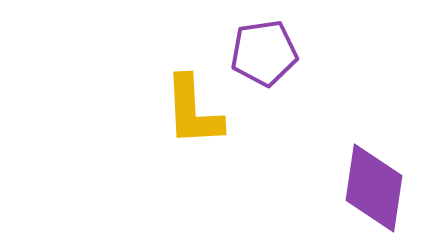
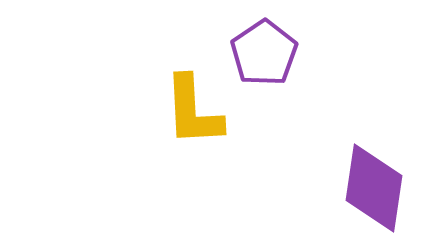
purple pentagon: rotated 26 degrees counterclockwise
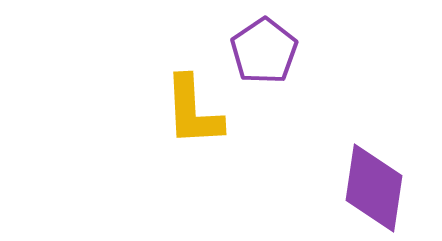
purple pentagon: moved 2 px up
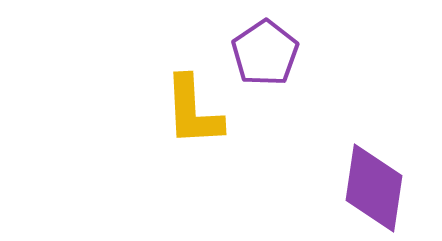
purple pentagon: moved 1 px right, 2 px down
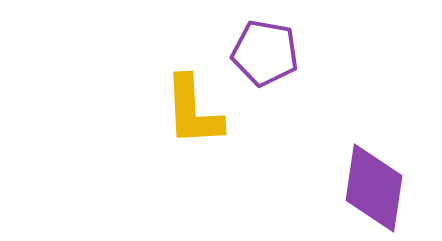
purple pentagon: rotated 28 degrees counterclockwise
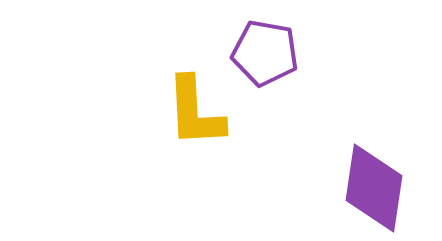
yellow L-shape: moved 2 px right, 1 px down
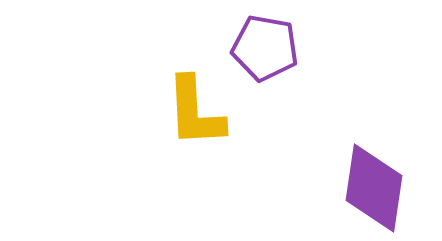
purple pentagon: moved 5 px up
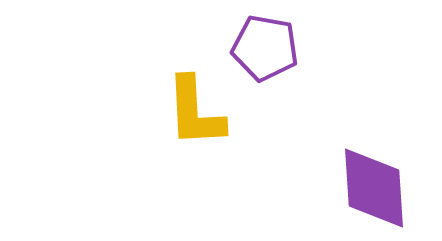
purple diamond: rotated 12 degrees counterclockwise
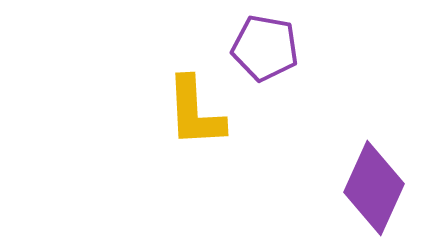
purple diamond: rotated 28 degrees clockwise
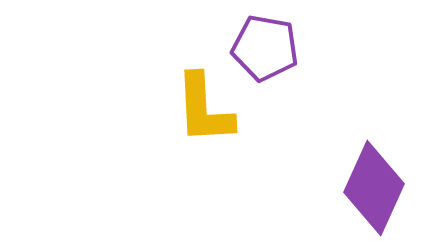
yellow L-shape: moved 9 px right, 3 px up
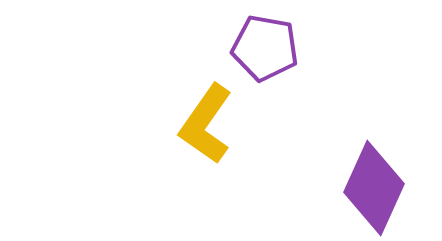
yellow L-shape: moved 2 px right, 15 px down; rotated 38 degrees clockwise
